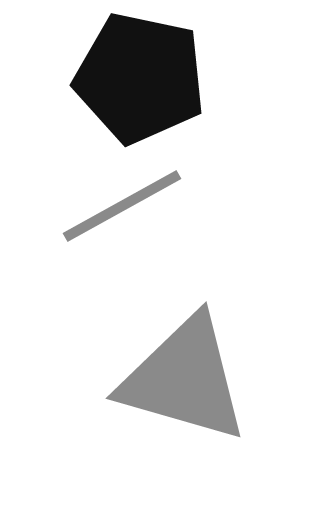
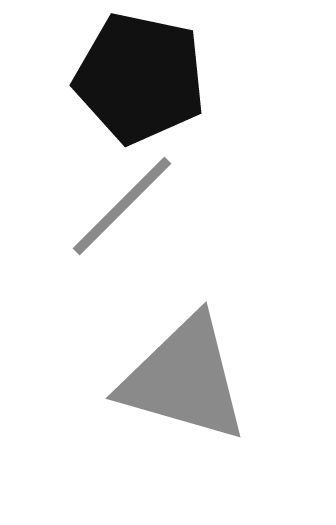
gray line: rotated 16 degrees counterclockwise
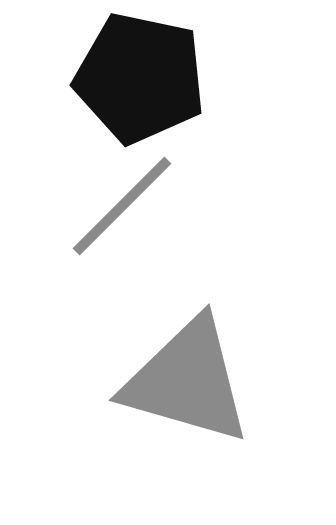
gray triangle: moved 3 px right, 2 px down
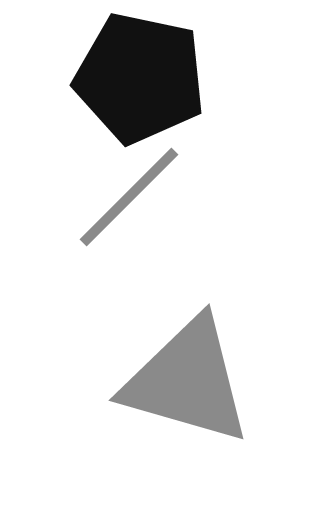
gray line: moved 7 px right, 9 px up
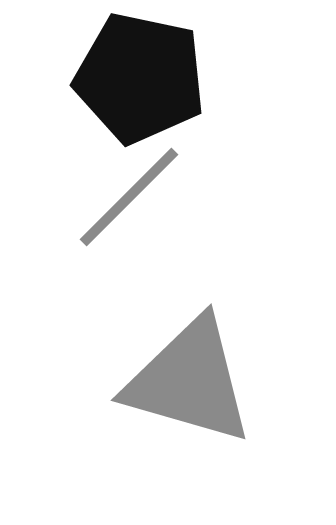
gray triangle: moved 2 px right
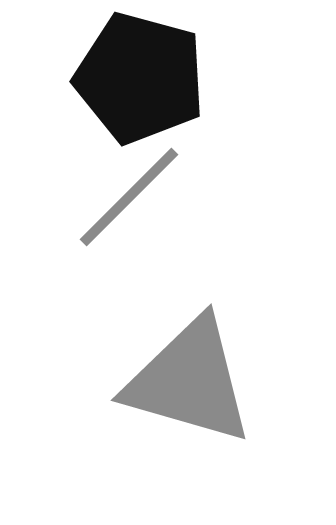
black pentagon: rotated 3 degrees clockwise
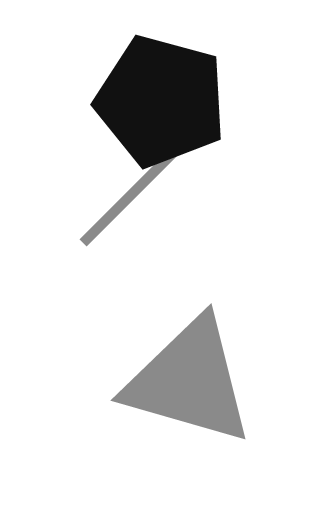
black pentagon: moved 21 px right, 23 px down
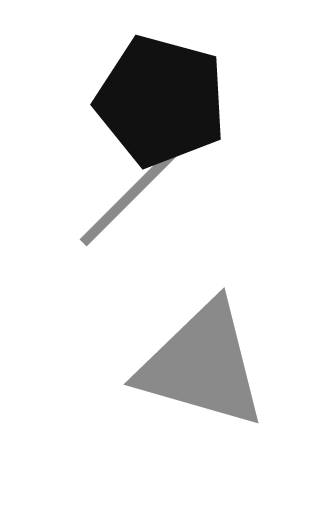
gray triangle: moved 13 px right, 16 px up
